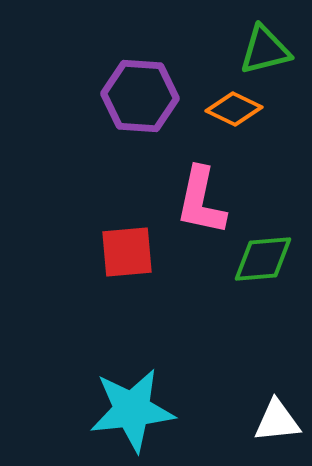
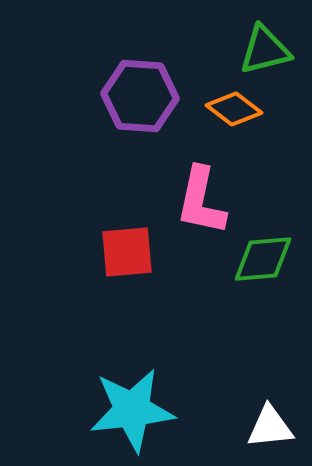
orange diamond: rotated 12 degrees clockwise
white triangle: moved 7 px left, 6 px down
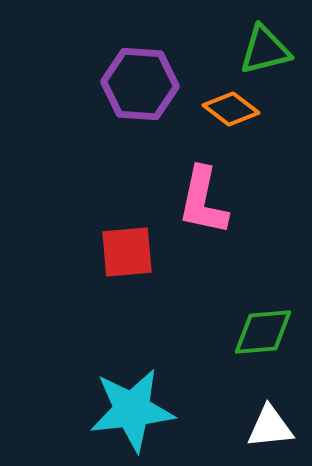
purple hexagon: moved 12 px up
orange diamond: moved 3 px left
pink L-shape: moved 2 px right
green diamond: moved 73 px down
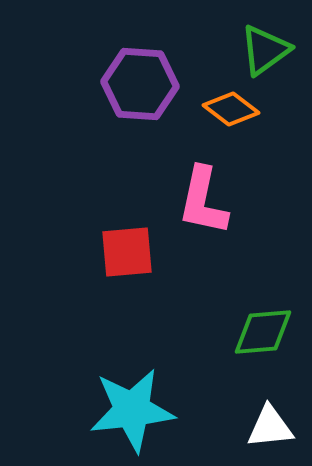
green triangle: rotated 22 degrees counterclockwise
